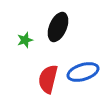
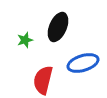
blue ellipse: moved 9 px up
red semicircle: moved 5 px left, 1 px down
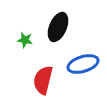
green star: rotated 28 degrees clockwise
blue ellipse: moved 1 px down
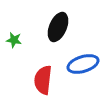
green star: moved 11 px left
red semicircle: rotated 8 degrees counterclockwise
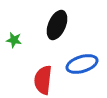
black ellipse: moved 1 px left, 2 px up
blue ellipse: moved 1 px left
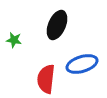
red semicircle: moved 3 px right, 1 px up
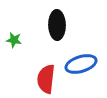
black ellipse: rotated 24 degrees counterclockwise
blue ellipse: moved 1 px left
